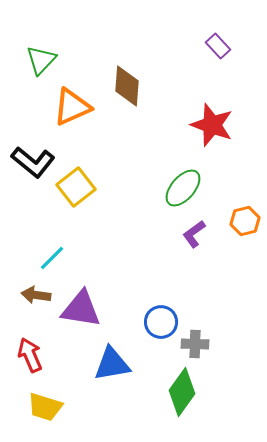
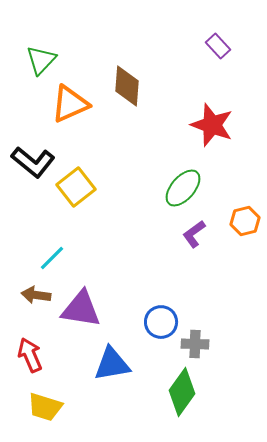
orange triangle: moved 2 px left, 3 px up
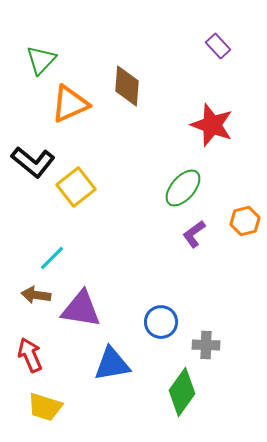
gray cross: moved 11 px right, 1 px down
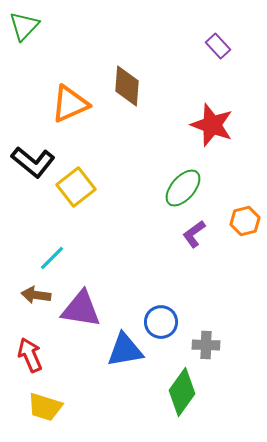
green triangle: moved 17 px left, 34 px up
blue triangle: moved 13 px right, 14 px up
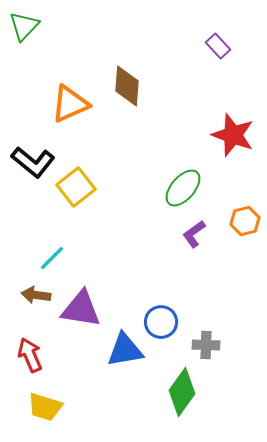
red star: moved 21 px right, 10 px down
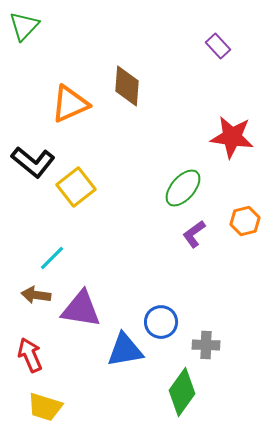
red star: moved 1 px left, 2 px down; rotated 12 degrees counterclockwise
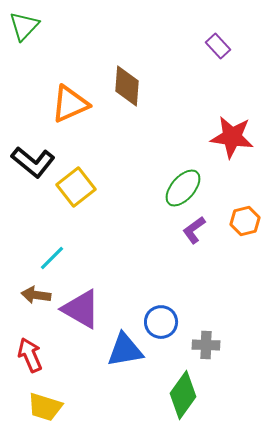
purple L-shape: moved 4 px up
purple triangle: rotated 21 degrees clockwise
green diamond: moved 1 px right, 3 px down
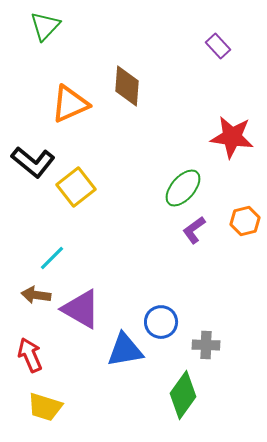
green triangle: moved 21 px right
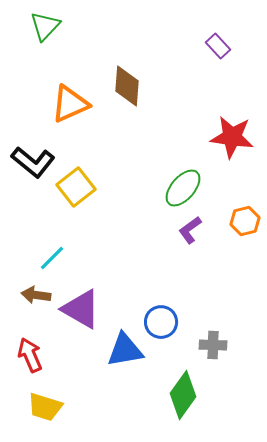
purple L-shape: moved 4 px left
gray cross: moved 7 px right
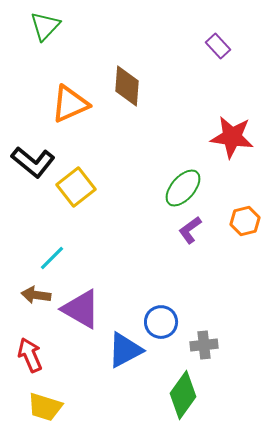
gray cross: moved 9 px left; rotated 8 degrees counterclockwise
blue triangle: rotated 18 degrees counterclockwise
